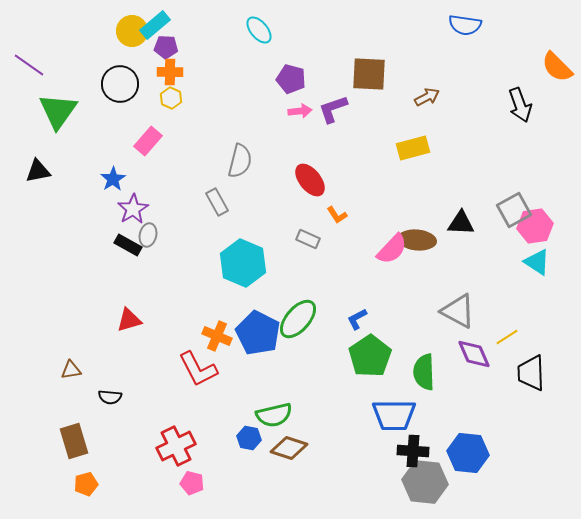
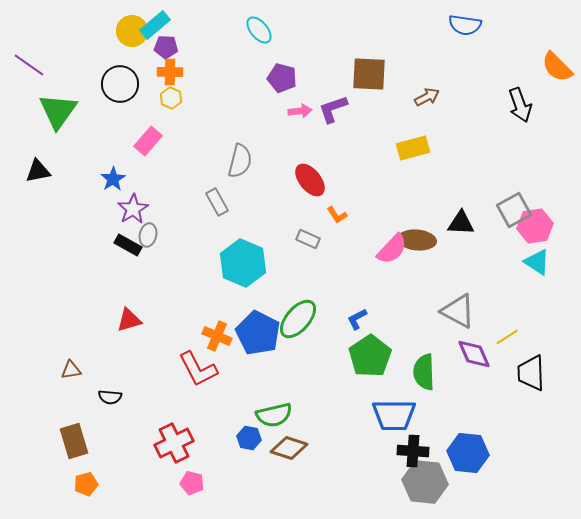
purple pentagon at (291, 79): moved 9 px left, 1 px up
red cross at (176, 446): moved 2 px left, 3 px up
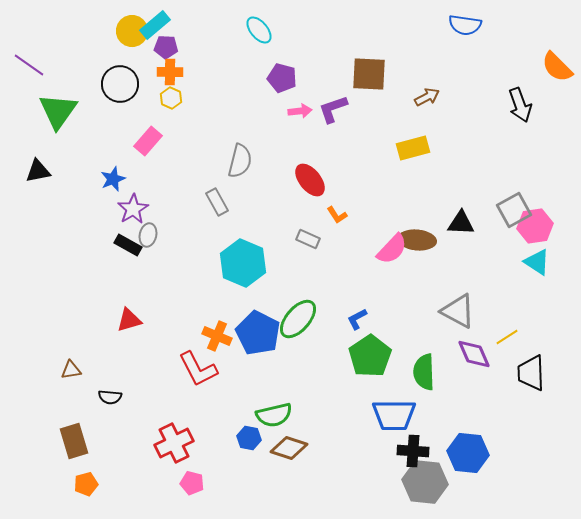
blue star at (113, 179): rotated 10 degrees clockwise
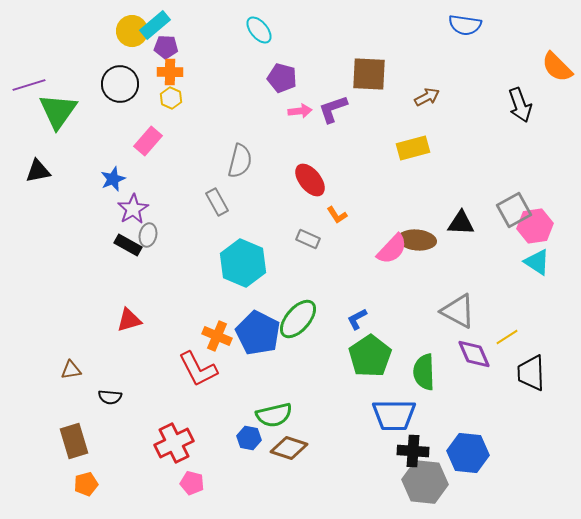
purple line at (29, 65): moved 20 px down; rotated 52 degrees counterclockwise
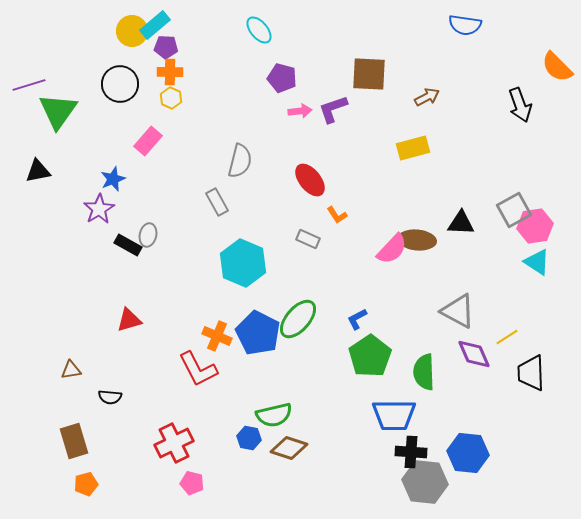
purple star at (133, 209): moved 34 px left
black cross at (413, 451): moved 2 px left, 1 px down
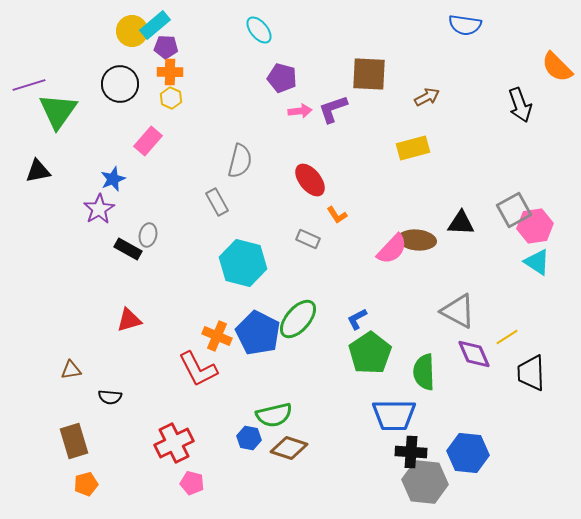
black rectangle at (128, 245): moved 4 px down
cyan hexagon at (243, 263): rotated 9 degrees counterclockwise
green pentagon at (370, 356): moved 3 px up
